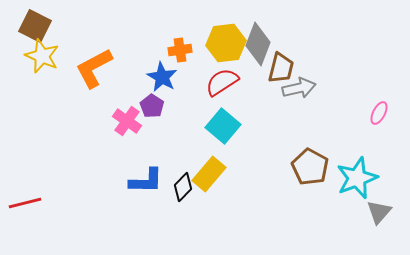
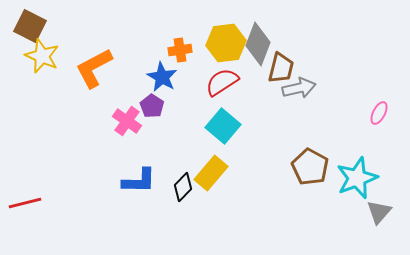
brown square: moved 5 px left
yellow rectangle: moved 2 px right, 1 px up
blue L-shape: moved 7 px left
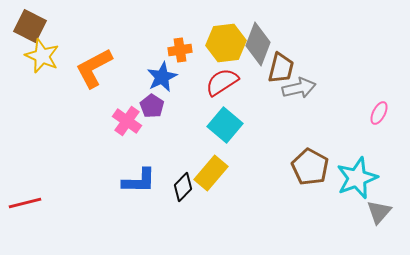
blue star: rotated 16 degrees clockwise
cyan square: moved 2 px right, 1 px up
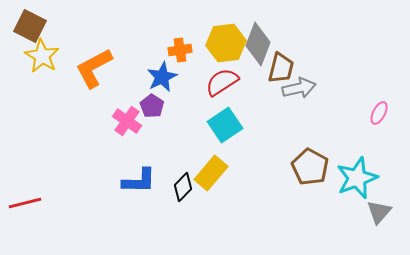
yellow star: rotated 8 degrees clockwise
cyan square: rotated 16 degrees clockwise
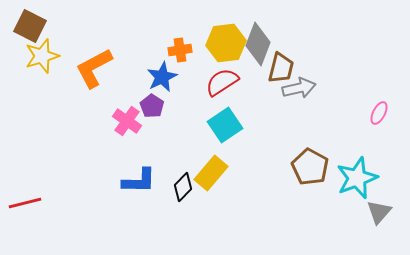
yellow star: rotated 24 degrees clockwise
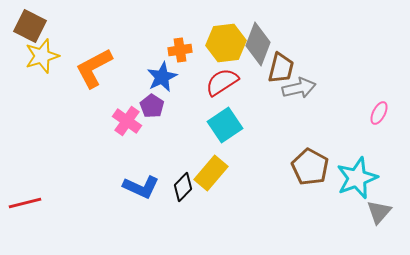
blue L-shape: moved 2 px right, 6 px down; rotated 24 degrees clockwise
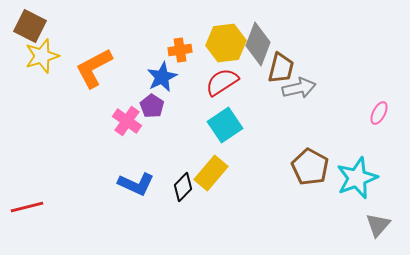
blue L-shape: moved 5 px left, 3 px up
red line: moved 2 px right, 4 px down
gray triangle: moved 1 px left, 13 px down
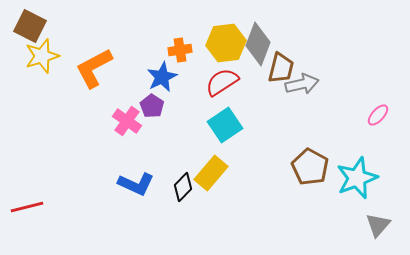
gray arrow: moved 3 px right, 4 px up
pink ellipse: moved 1 px left, 2 px down; rotated 15 degrees clockwise
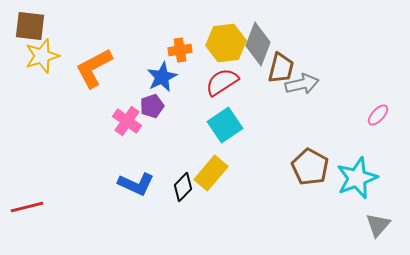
brown square: rotated 20 degrees counterclockwise
purple pentagon: rotated 20 degrees clockwise
